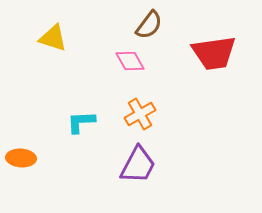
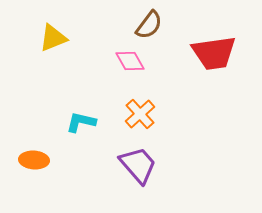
yellow triangle: rotated 40 degrees counterclockwise
orange cross: rotated 12 degrees counterclockwise
cyan L-shape: rotated 16 degrees clockwise
orange ellipse: moved 13 px right, 2 px down
purple trapezoid: rotated 69 degrees counterclockwise
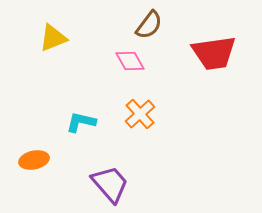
orange ellipse: rotated 16 degrees counterclockwise
purple trapezoid: moved 28 px left, 19 px down
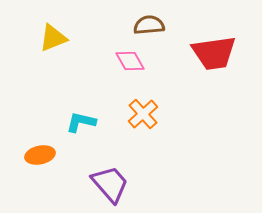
brown semicircle: rotated 132 degrees counterclockwise
orange cross: moved 3 px right
orange ellipse: moved 6 px right, 5 px up
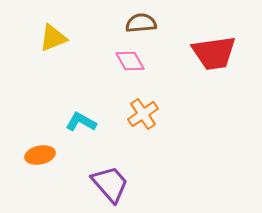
brown semicircle: moved 8 px left, 2 px up
orange cross: rotated 8 degrees clockwise
cyan L-shape: rotated 16 degrees clockwise
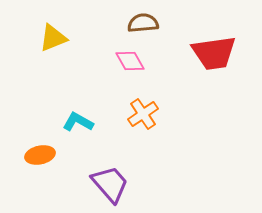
brown semicircle: moved 2 px right
cyan L-shape: moved 3 px left
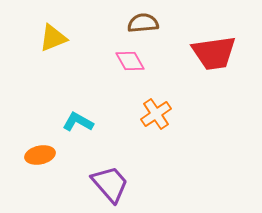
orange cross: moved 13 px right
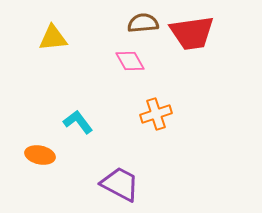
yellow triangle: rotated 16 degrees clockwise
red trapezoid: moved 22 px left, 20 px up
orange cross: rotated 16 degrees clockwise
cyan L-shape: rotated 24 degrees clockwise
orange ellipse: rotated 24 degrees clockwise
purple trapezoid: moved 10 px right; rotated 21 degrees counterclockwise
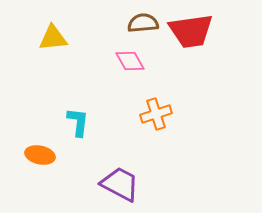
red trapezoid: moved 1 px left, 2 px up
cyan L-shape: rotated 44 degrees clockwise
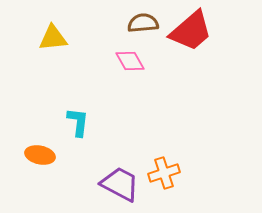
red trapezoid: rotated 33 degrees counterclockwise
orange cross: moved 8 px right, 59 px down
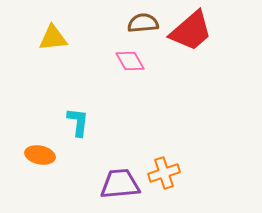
purple trapezoid: rotated 33 degrees counterclockwise
